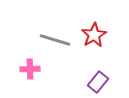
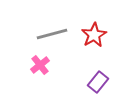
gray line: moved 3 px left, 6 px up; rotated 32 degrees counterclockwise
pink cross: moved 10 px right, 4 px up; rotated 36 degrees counterclockwise
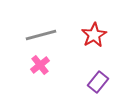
gray line: moved 11 px left, 1 px down
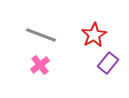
gray line: rotated 36 degrees clockwise
purple rectangle: moved 10 px right, 19 px up
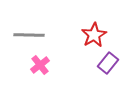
gray line: moved 12 px left; rotated 20 degrees counterclockwise
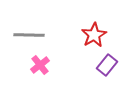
purple rectangle: moved 1 px left, 2 px down
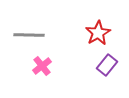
red star: moved 4 px right, 2 px up
pink cross: moved 2 px right, 1 px down
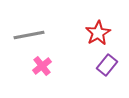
gray line: rotated 12 degrees counterclockwise
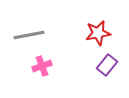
red star: rotated 20 degrees clockwise
pink cross: rotated 18 degrees clockwise
